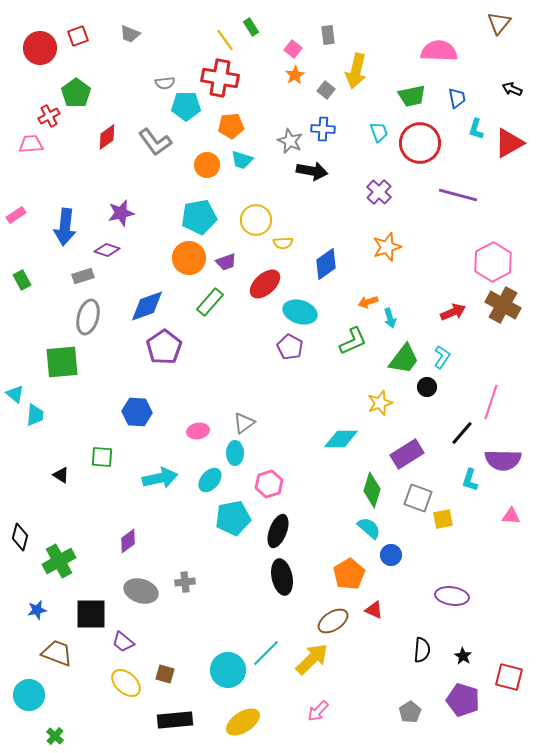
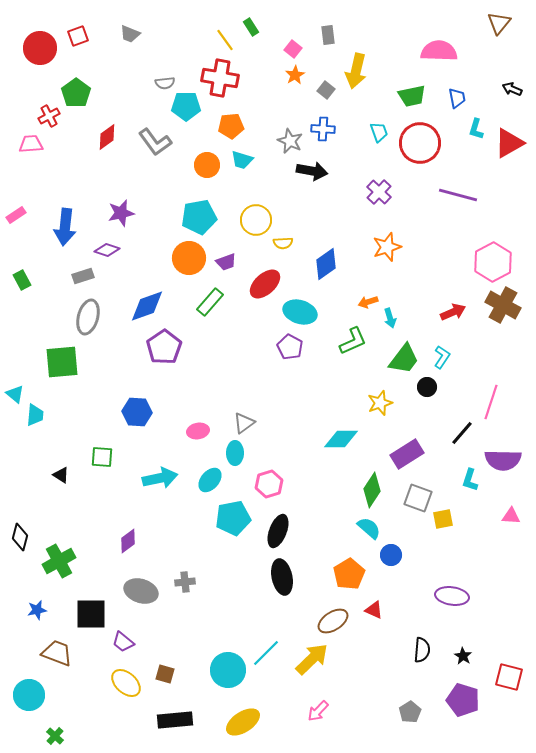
green diamond at (372, 490): rotated 16 degrees clockwise
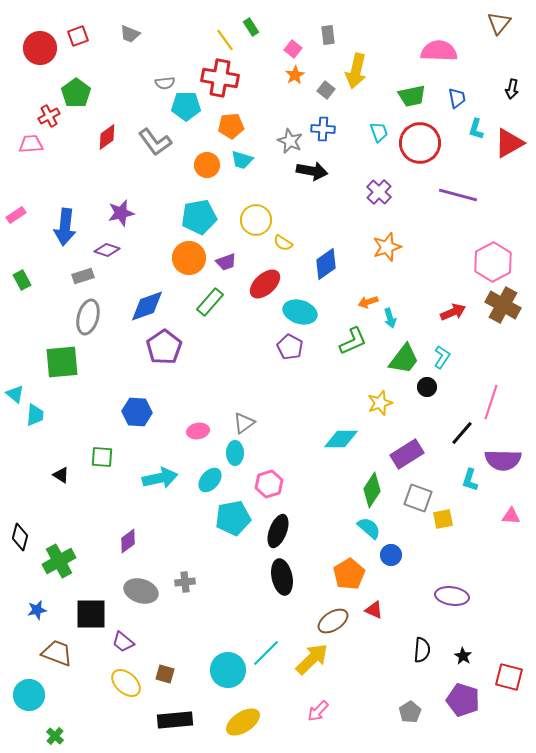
black arrow at (512, 89): rotated 102 degrees counterclockwise
yellow semicircle at (283, 243): rotated 36 degrees clockwise
